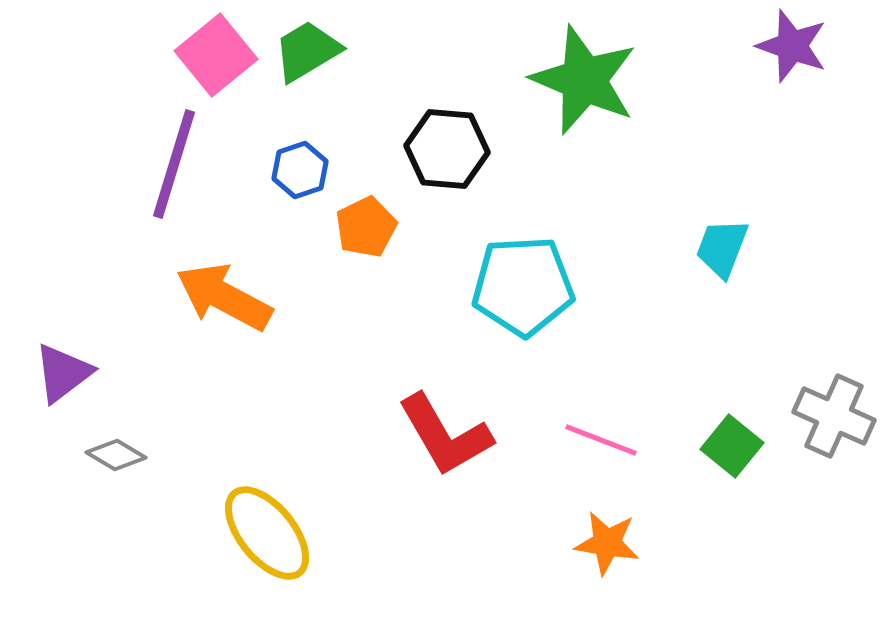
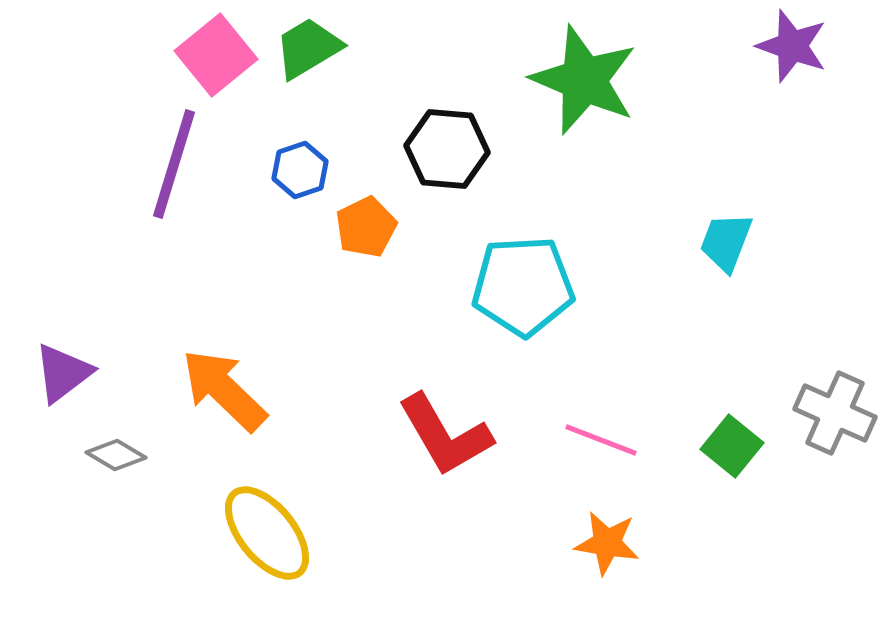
green trapezoid: moved 1 px right, 3 px up
cyan trapezoid: moved 4 px right, 6 px up
orange arrow: moved 93 px down; rotated 16 degrees clockwise
gray cross: moved 1 px right, 3 px up
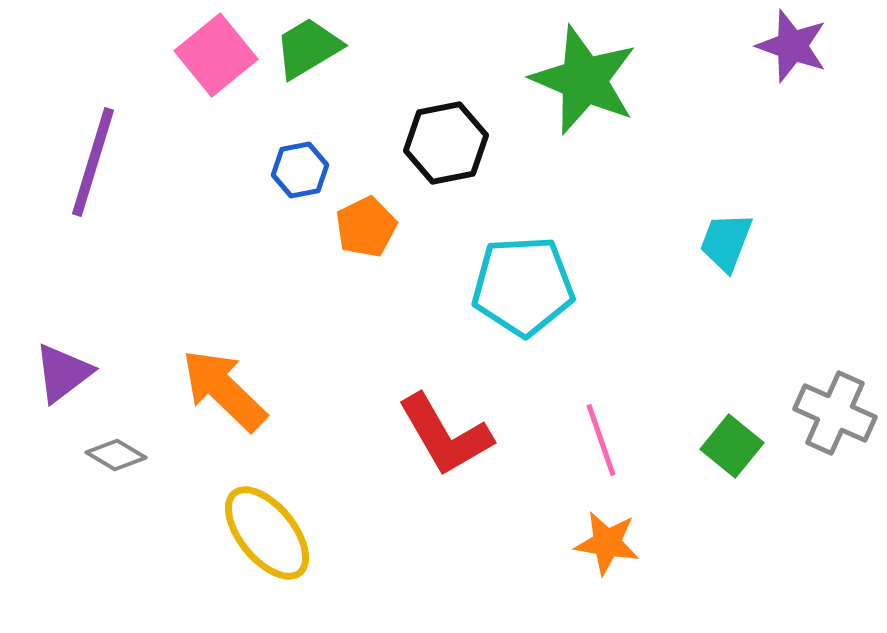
black hexagon: moved 1 px left, 6 px up; rotated 16 degrees counterclockwise
purple line: moved 81 px left, 2 px up
blue hexagon: rotated 8 degrees clockwise
pink line: rotated 50 degrees clockwise
